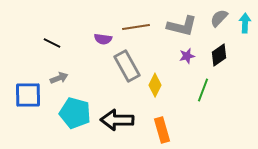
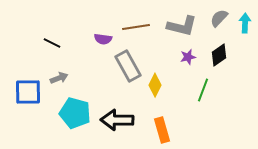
purple star: moved 1 px right, 1 px down
gray rectangle: moved 1 px right
blue square: moved 3 px up
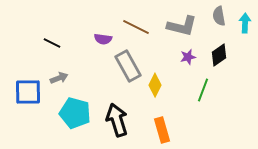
gray semicircle: moved 2 px up; rotated 54 degrees counterclockwise
brown line: rotated 36 degrees clockwise
black arrow: rotated 72 degrees clockwise
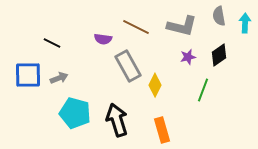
blue square: moved 17 px up
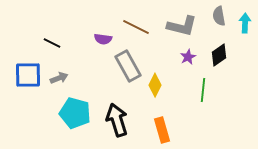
purple star: rotated 14 degrees counterclockwise
green line: rotated 15 degrees counterclockwise
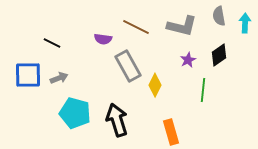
purple star: moved 3 px down
orange rectangle: moved 9 px right, 2 px down
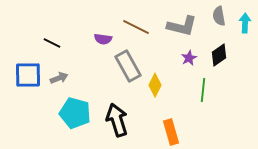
purple star: moved 1 px right, 2 px up
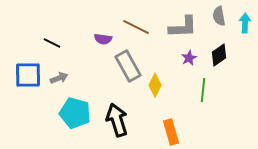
gray L-shape: moved 1 px right, 1 px down; rotated 16 degrees counterclockwise
